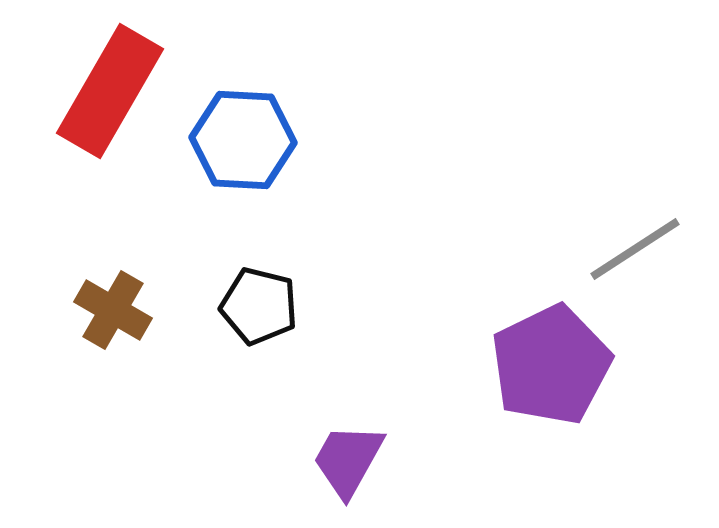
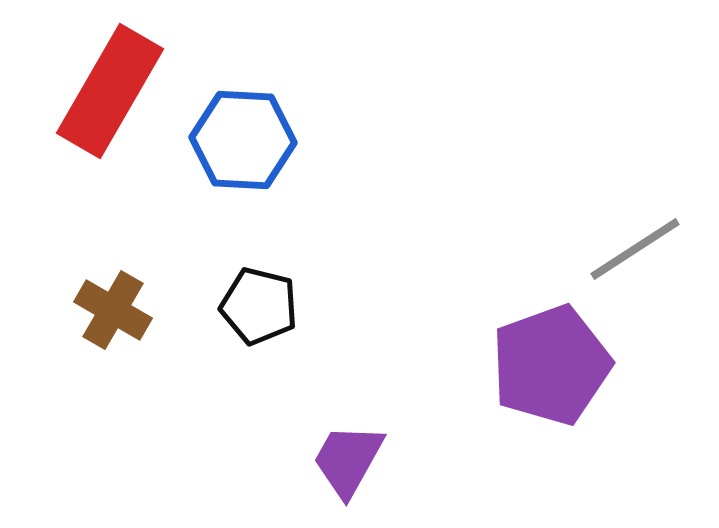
purple pentagon: rotated 6 degrees clockwise
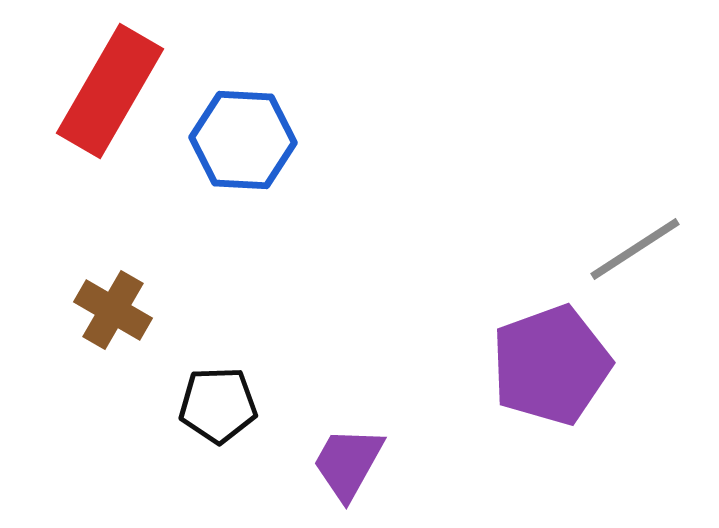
black pentagon: moved 41 px left, 99 px down; rotated 16 degrees counterclockwise
purple trapezoid: moved 3 px down
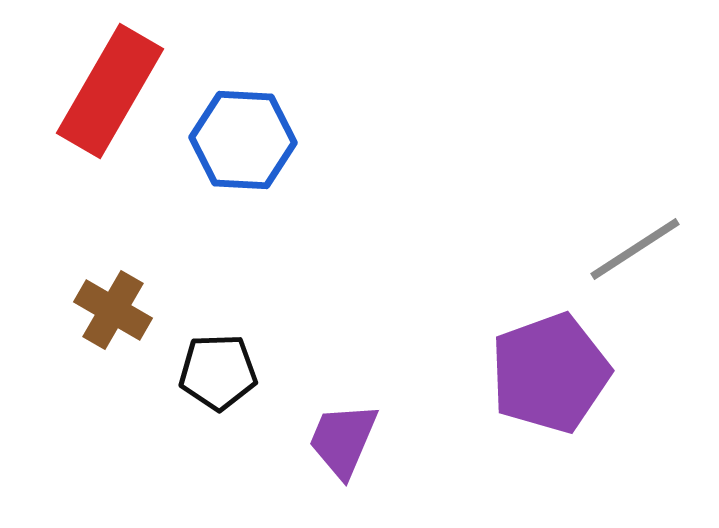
purple pentagon: moved 1 px left, 8 px down
black pentagon: moved 33 px up
purple trapezoid: moved 5 px left, 23 px up; rotated 6 degrees counterclockwise
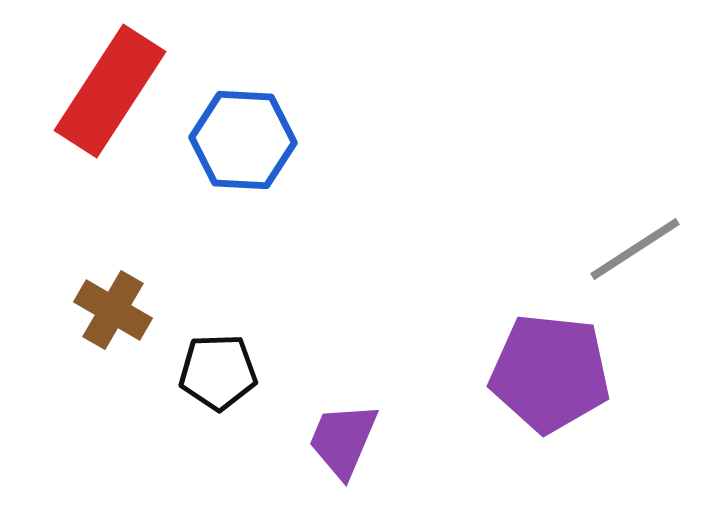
red rectangle: rotated 3 degrees clockwise
purple pentagon: rotated 26 degrees clockwise
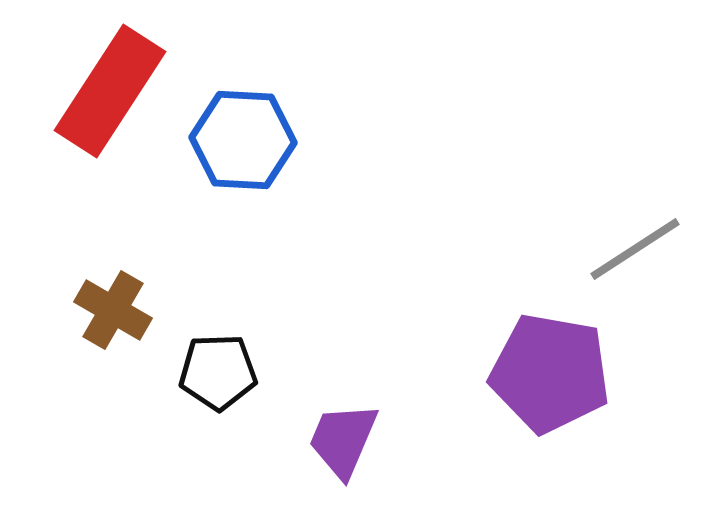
purple pentagon: rotated 4 degrees clockwise
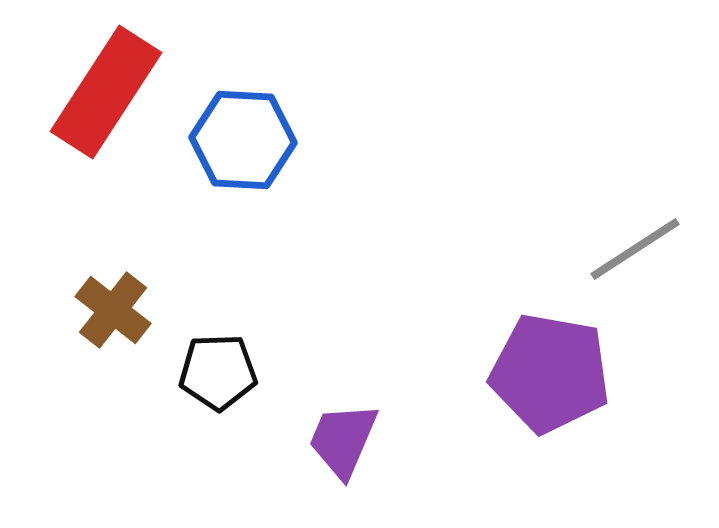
red rectangle: moved 4 px left, 1 px down
brown cross: rotated 8 degrees clockwise
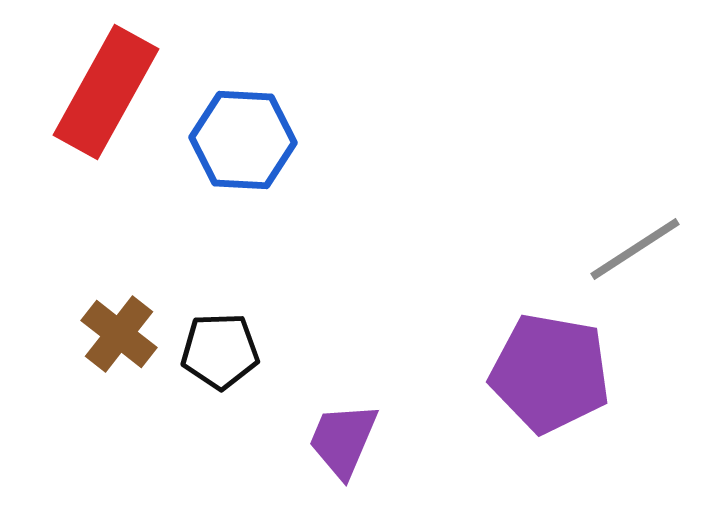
red rectangle: rotated 4 degrees counterclockwise
brown cross: moved 6 px right, 24 px down
black pentagon: moved 2 px right, 21 px up
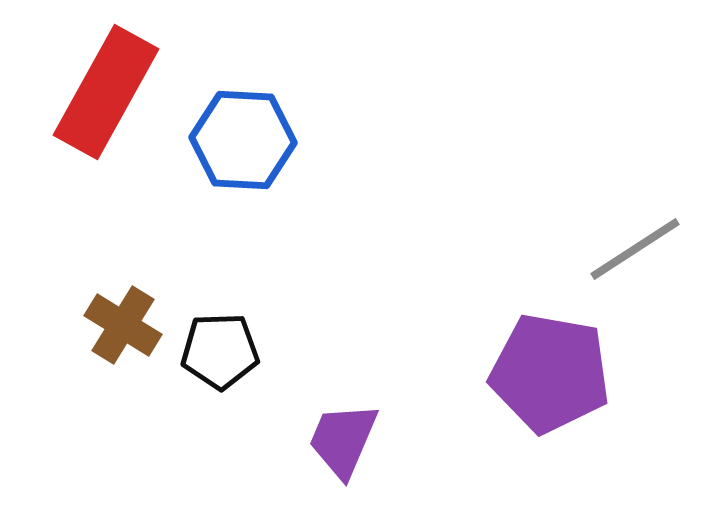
brown cross: moved 4 px right, 9 px up; rotated 6 degrees counterclockwise
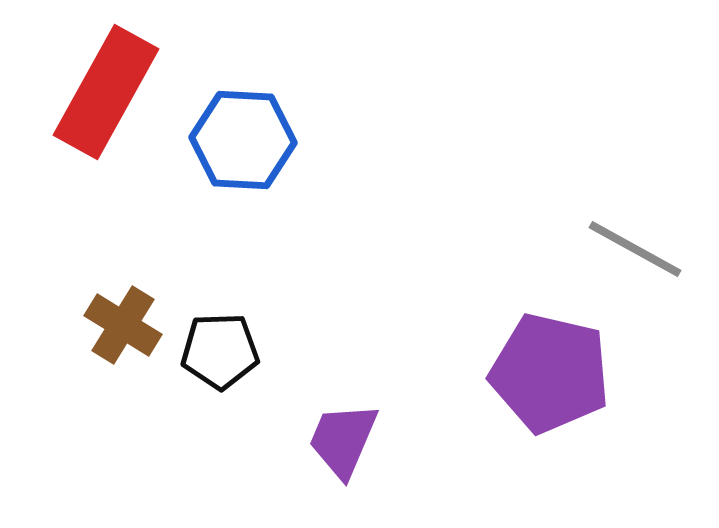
gray line: rotated 62 degrees clockwise
purple pentagon: rotated 3 degrees clockwise
